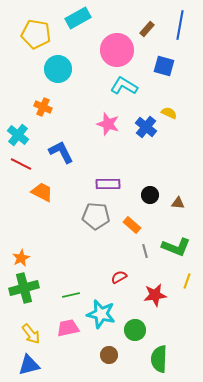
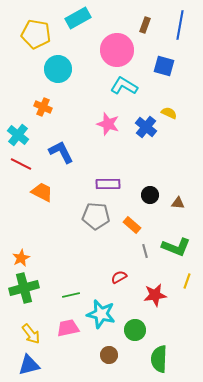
brown rectangle: moved 2 px left, 4 px up; rotated 21 degrees counterclockwise
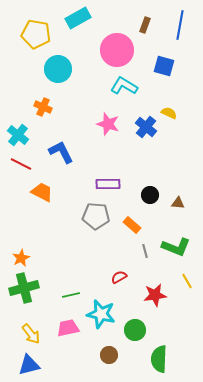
yellow line: rotated 49 degrees counterclockwise
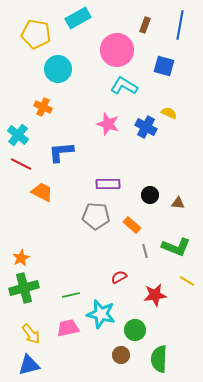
blue cross: rotated 10 degrees counterclockwise
blue L-shape: rotated 68 degrees counterclockwise
yellow line: rotated 28 degrees counterclockwise
brown circle: moved 12 px right
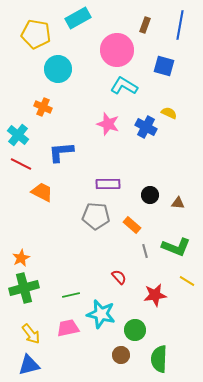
red semicircle: rotated 77 degrees clockwise
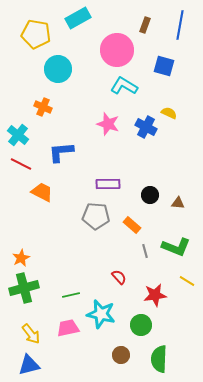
green circle: moved 6 px right, 5 px up
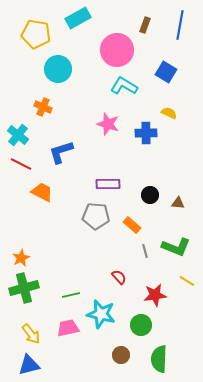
blue square: moved 2 px right, 6 px down; rotated 15 degrees clockwise
blue cross: moved 6 px down; rotated 30 degrees counterclockwise
blue L-shape: rotated 12 degrees counterclockwise
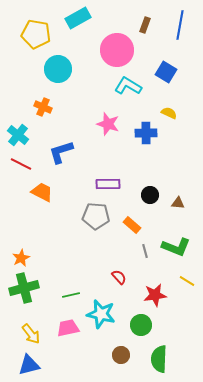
cyan L-shape: moved 4 px right
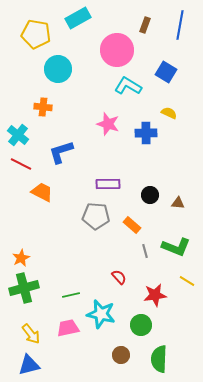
orange cross: rotated 18 degrees counterclockwise
